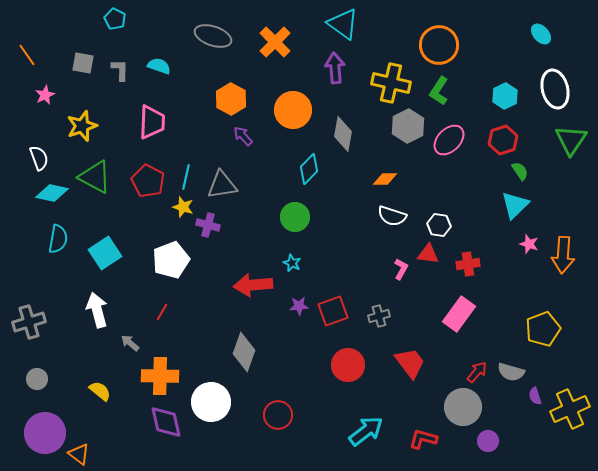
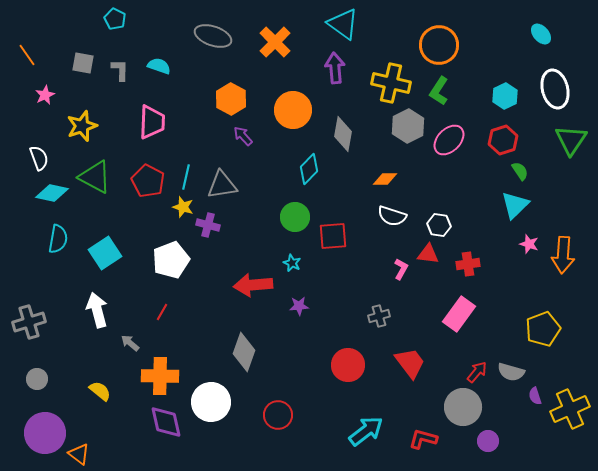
red square at (333, 311): moved 75 px up; rotated 16 degrees clockwise
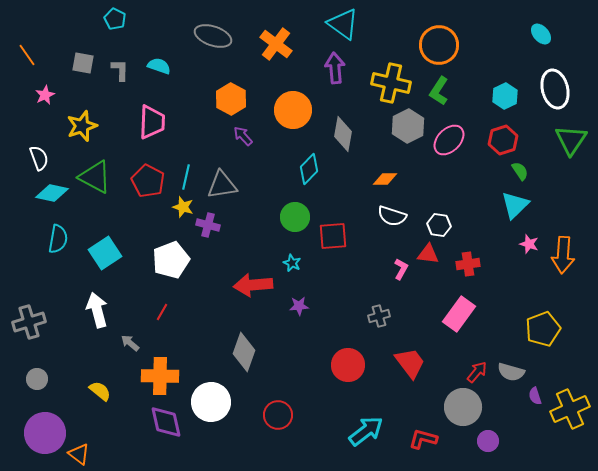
orange cross at (275, 42): moved 1 px right, 2 px down; rotated 8 degrees counterclockwise
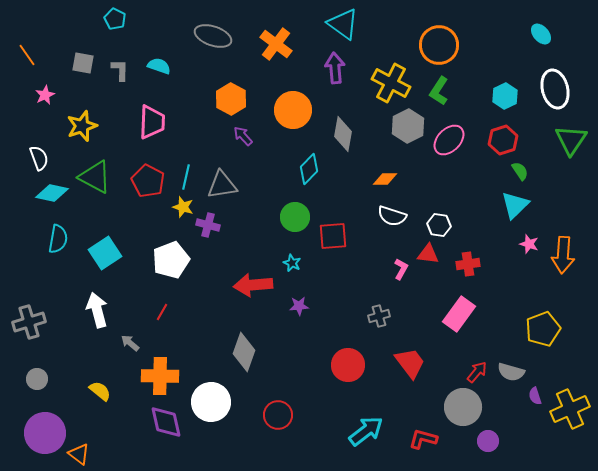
yellow cross at (391, 83): rotated 15 degrees clockwise
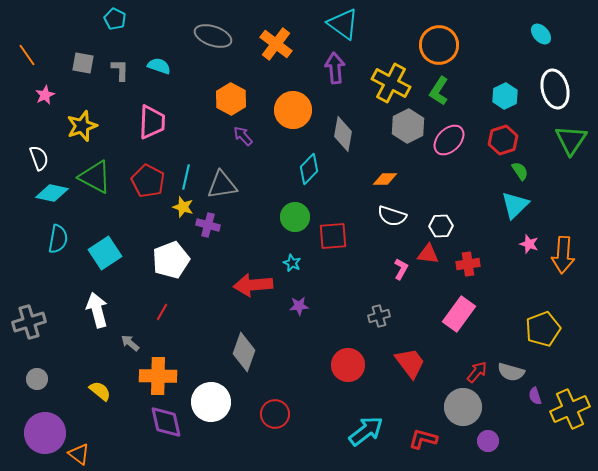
white hexagon at (439, 225): moved 2 px right, 1 px down; rotated 10 degrees counterclockwise
orange cross at (160, 376): moved 2 px left
red circle at (278, 415): moved 3 px left, 1 px up
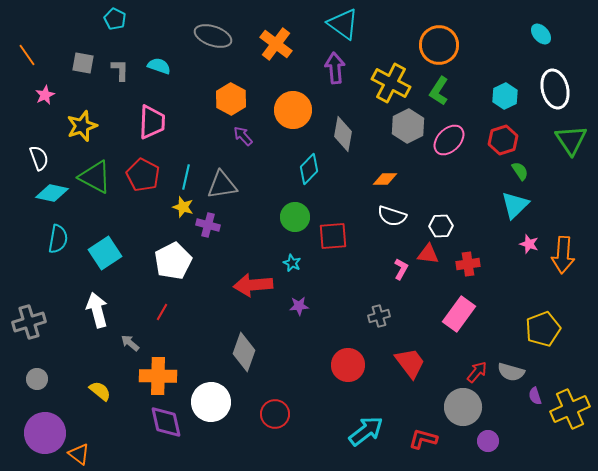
green triangle at (571, 140): rotated 8 degrees counterclockwise
red pentagon at (148, 181): moved 5 px left, 6 px up
white pentagon at (171, 260): moved 2 px right, 1 px down; rotated 6 degrees counterclockwise
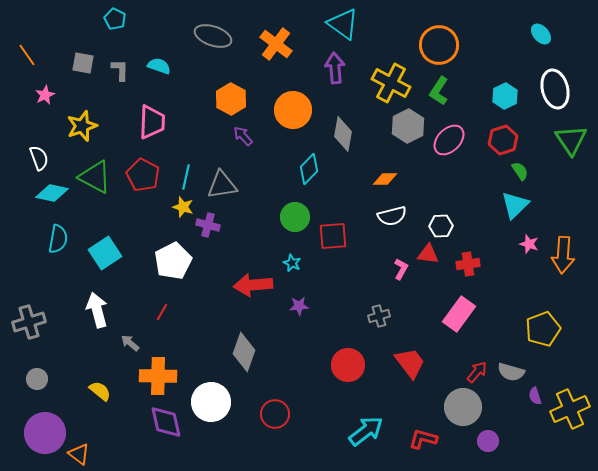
white semicircle at (392, 216): rotated 32 degrees counterclockwise
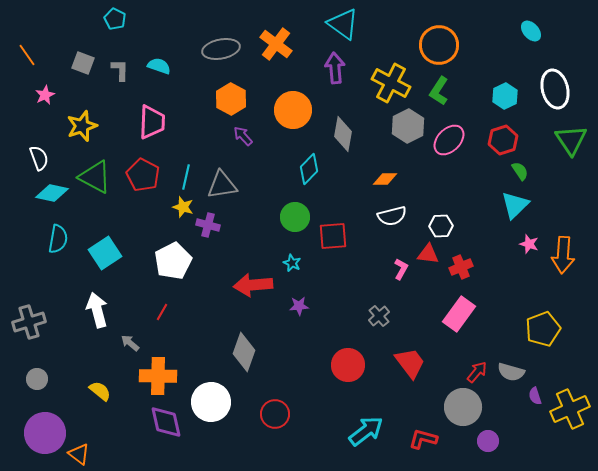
cyan ellipse at (541, 34): moved 10 px left, 3 px up
gray ellipse at (213, 36): moved 8 px right, 13 px down; rotated 30 degrees counterclockwise
gray square at (83, 63): rotated 10 degrees clockwise
red cross at (468, 264): moved 7 px left, 3 px down; rotated 15 degrees counterclockwise
gray cross at (379, 316): rotated 25 degrees counterclockwise
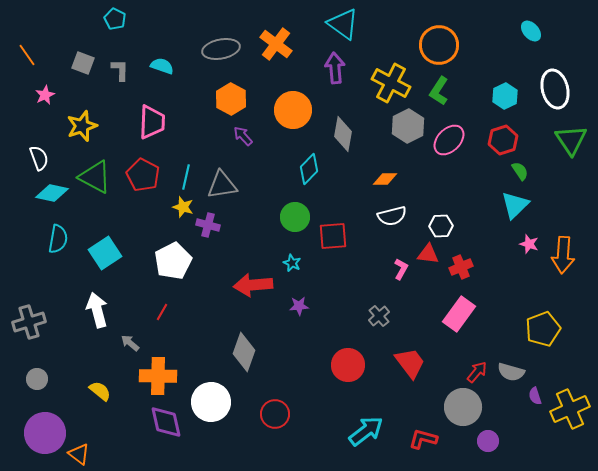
cyan semicircle at (159, 66): moved 3 px right
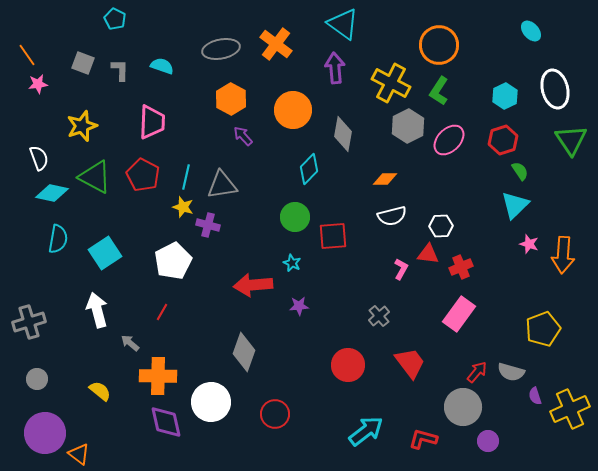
pink star at (45, 95): moved 7 px left, 11 px up; rotated 18 degrees clockwise
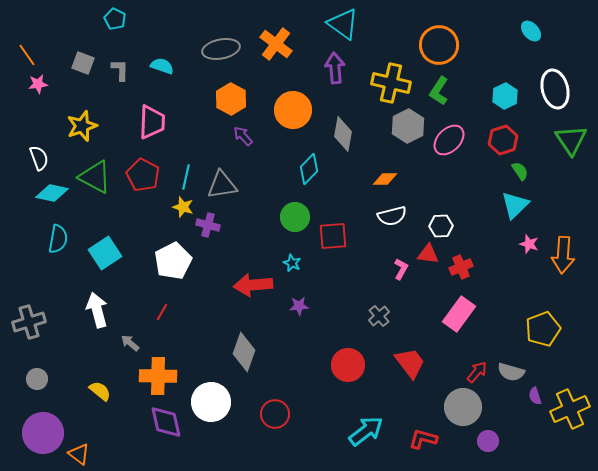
yellow cross at (391, 83): rotated 15 degrees counterclockwise
purple circle at (45, 433): moved 2 px left
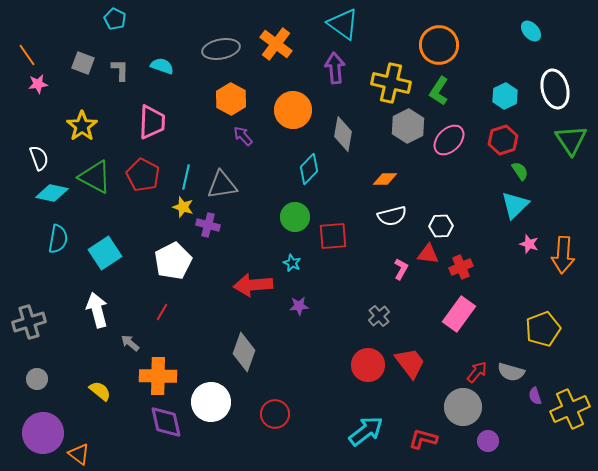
yellow star at (82, 126): rotated 16 degrees counterclockwise
red circle at (348, 365): moved 20 px right
